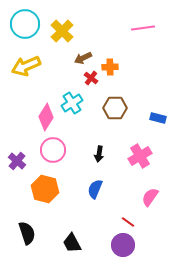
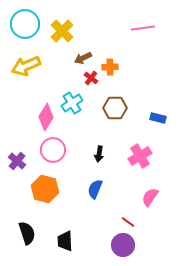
black trapezoid: moved 7 px left, 2 px up; rotated 25 degrees clockwise
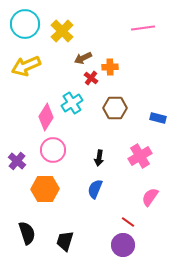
black arrow: moved 4 px down
orange hexagon: rotated 16 degrees counterclockwise
black trapezoid: rotated 20 degrees clockwise
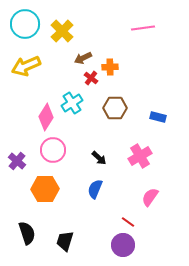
blue rectangle: moved 1 px up
black arrow: rotated 56 degrees counterclockwise
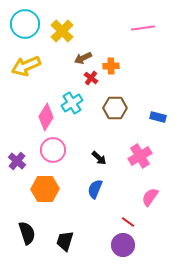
orange cross: moved 1 px right, 1 px up
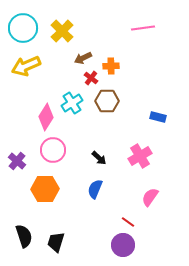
cyan circle: moved 2 px left, 4 px down
brown hexagon: moved 8 px left, 7 px up
black semicircle: moved 3 px left, 3 px down
black trapezoid: moved 9 px left, 1 px down
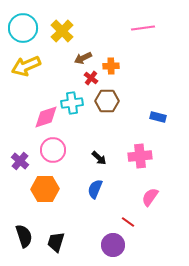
cyan cross: rotated 25 degrees clockwise
pink diamond: rotated 40 degrees clockwise
pink cross: rotated 25 degrees clockwise
purple cross: moved 3 px right
purple circle: moved 10 px left
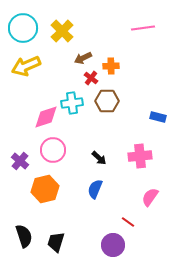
orange hexagon: rotated 12 degrees counterclockwise
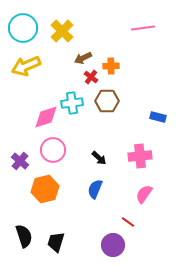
red cross: moved 1 px up
pink semicircle: moved 6 px left, 3 px up
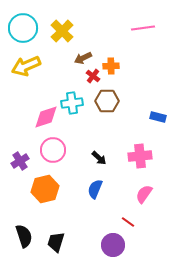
red cross: moved 2 px right, 1 px up
purple cross: rotated 18 degrees clockwise
